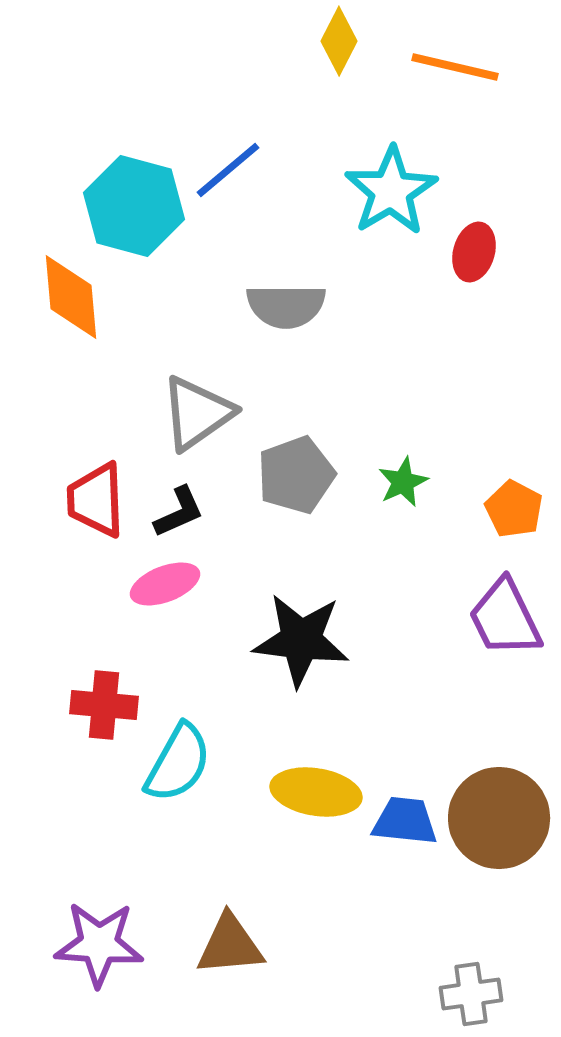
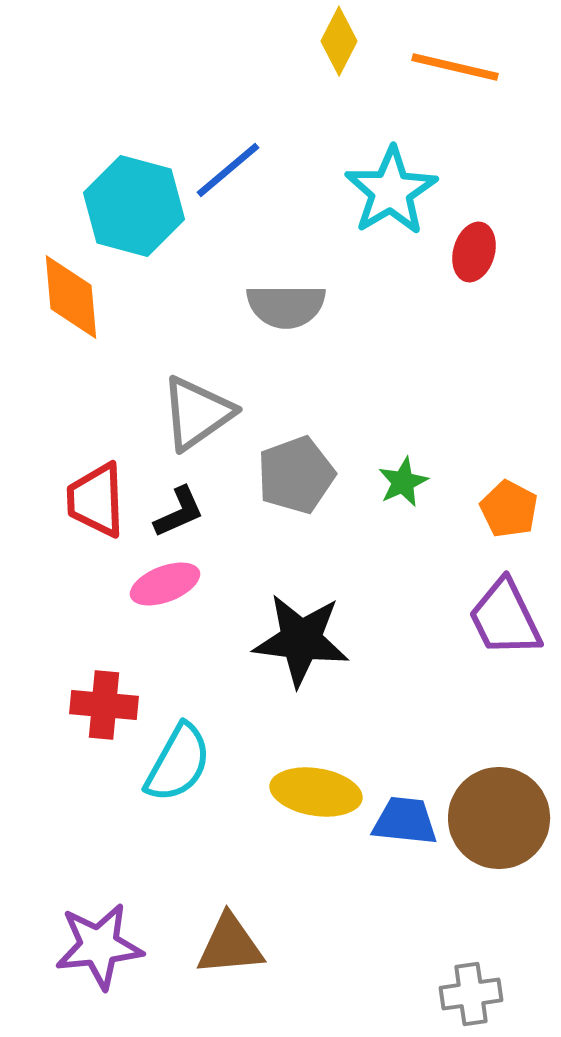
orange pentagon: moved 5 px left
purple star: moved 2 px down; rotated 10 degrees counterclockwise
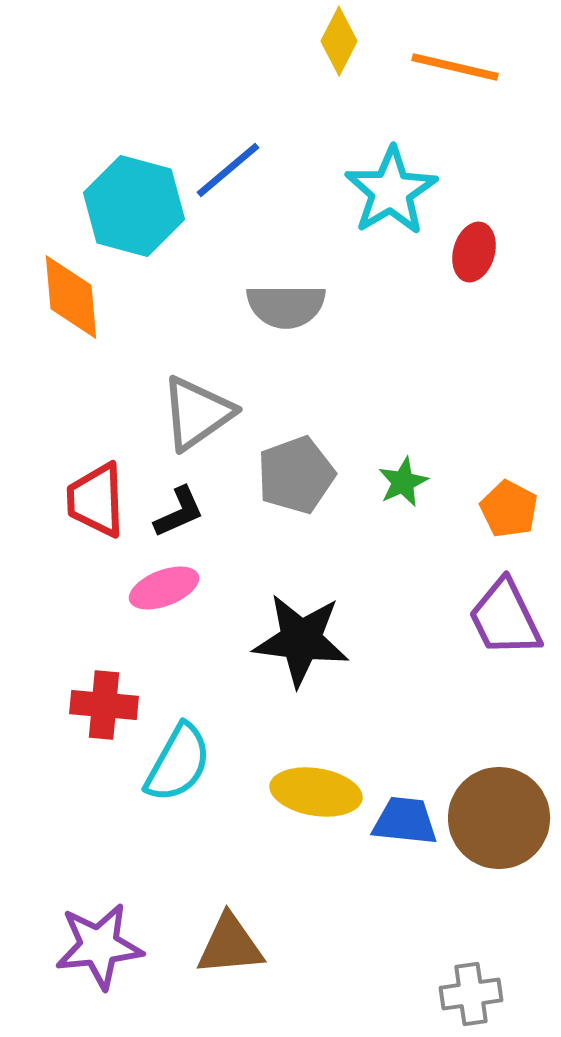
pink ellipse: moved 1 px left, 4 px down
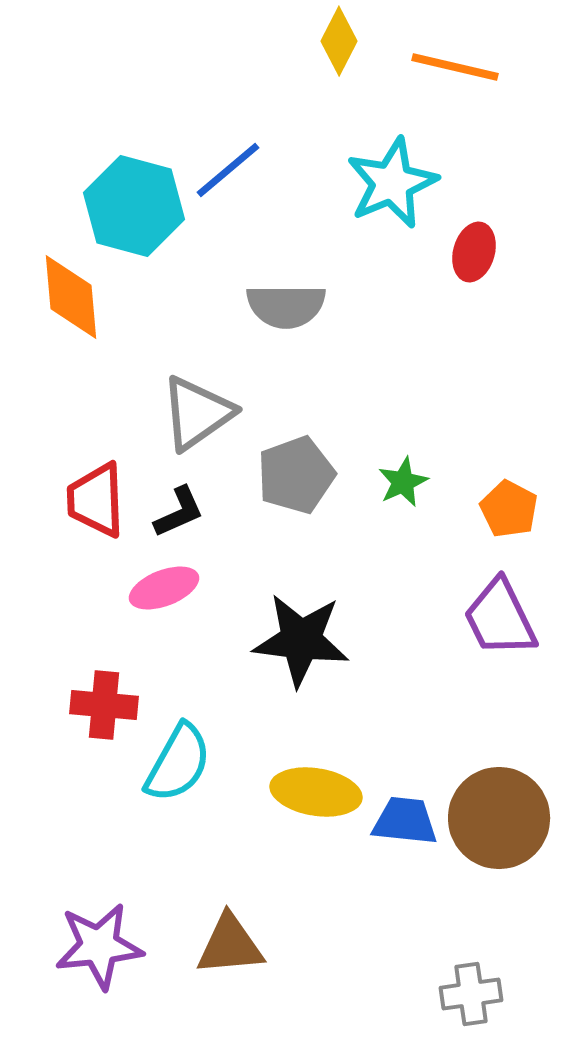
cyan star: moved 1 px right, 8 px up; rotated 8 degrees clockwise
purple trapezoid: moved 5 px left
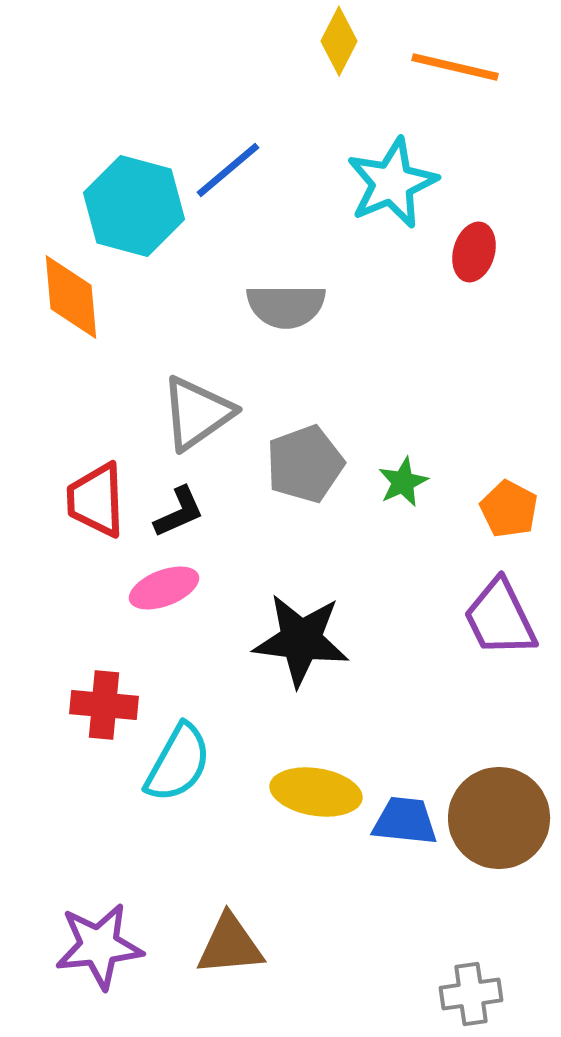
gray pentagon: moved 9 px right, 11 px up
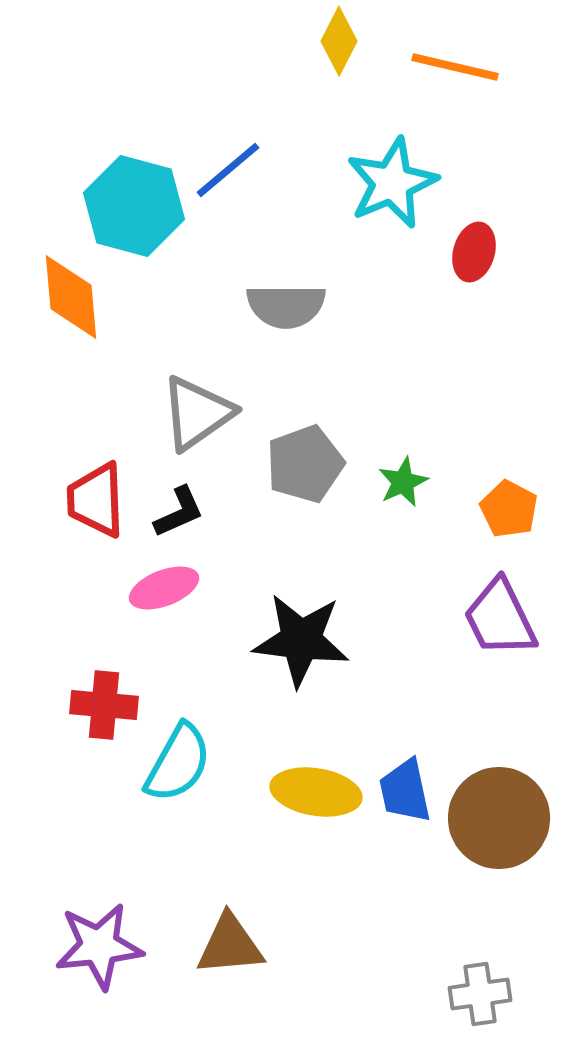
blue trapezoid: moved 30 px up; rotated 108 degrees counterclockwise
gray cross: moved 9 px right
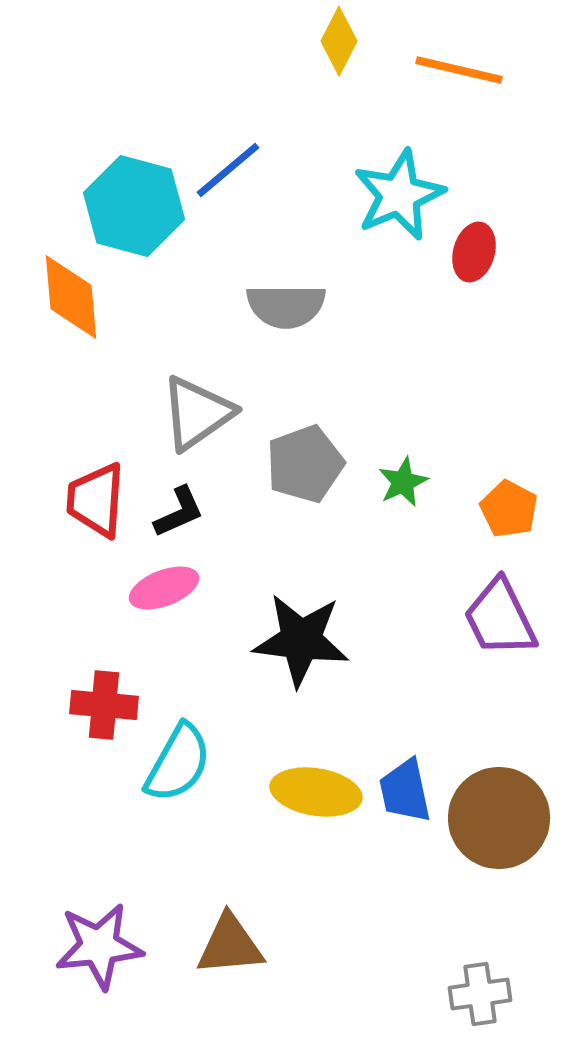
orange line: moved 4 px right, 3 px down
cyan star: moved 7 px right, 12 px down
red trapezoid: rotated 6 degrees clockwise
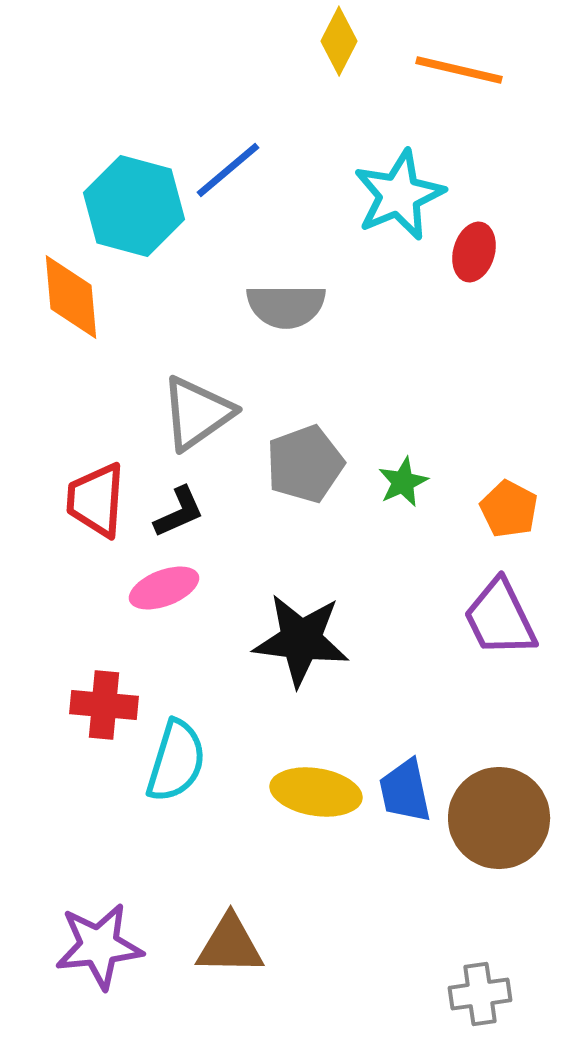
cyan semicircle: moved 2 px left, 2 px up; rotated 12 degrees counterclockwise
brown triangle: rotated 6 degrees clockwise
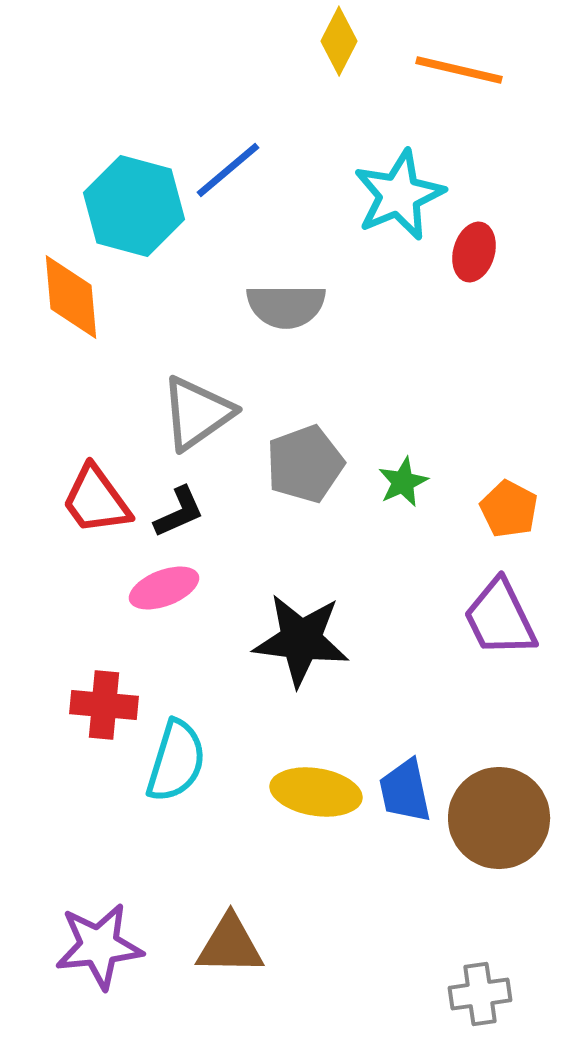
red trapezoid: rotated 40 degrees counterclockwise
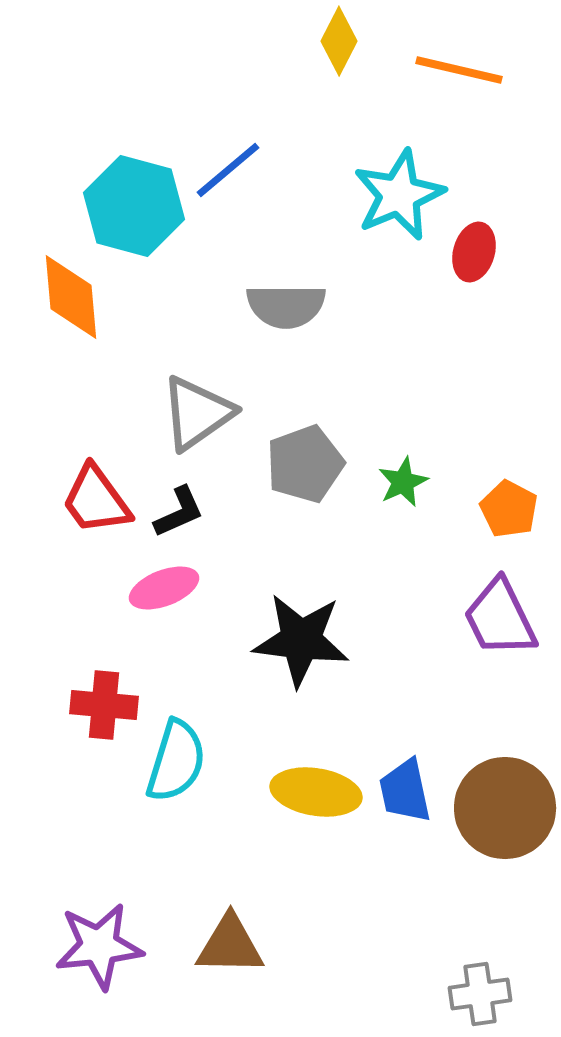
brown circle: moved 6 px right, 10 px up
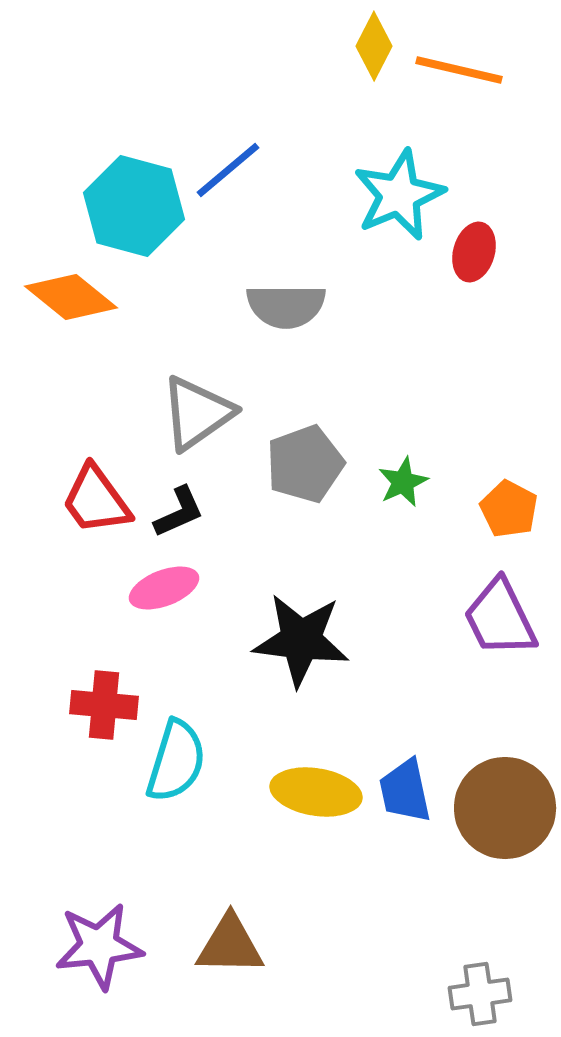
yellow diamond: moved 35 px right, 5 px down
orange diamond: rotated 46 degrees counterclockwise
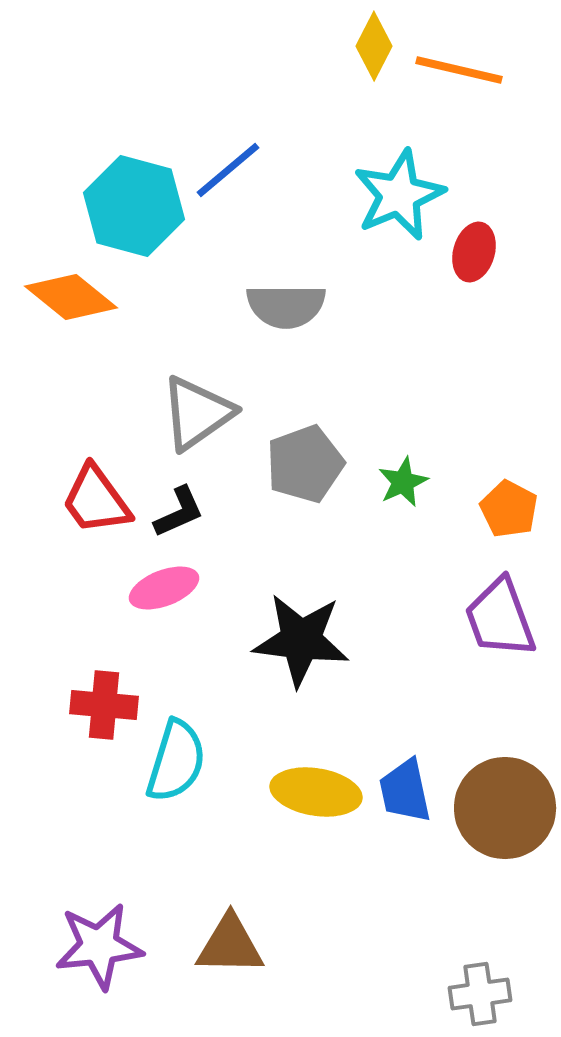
purple trapezoid: rotated 6 degrees clockwise
